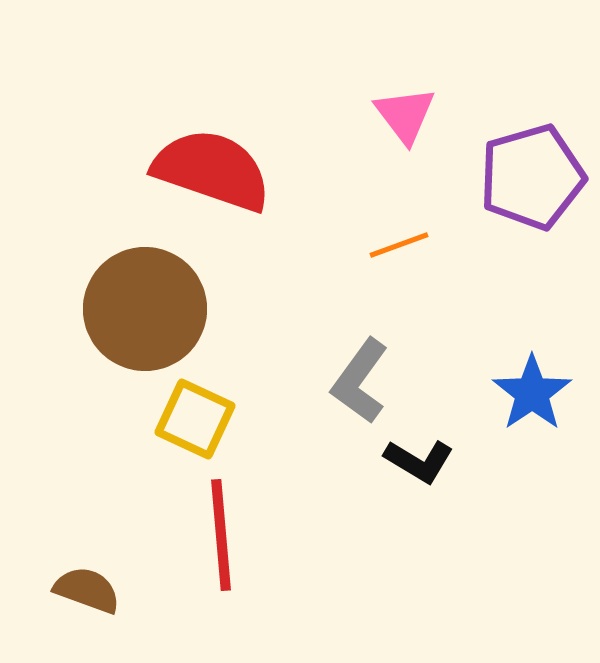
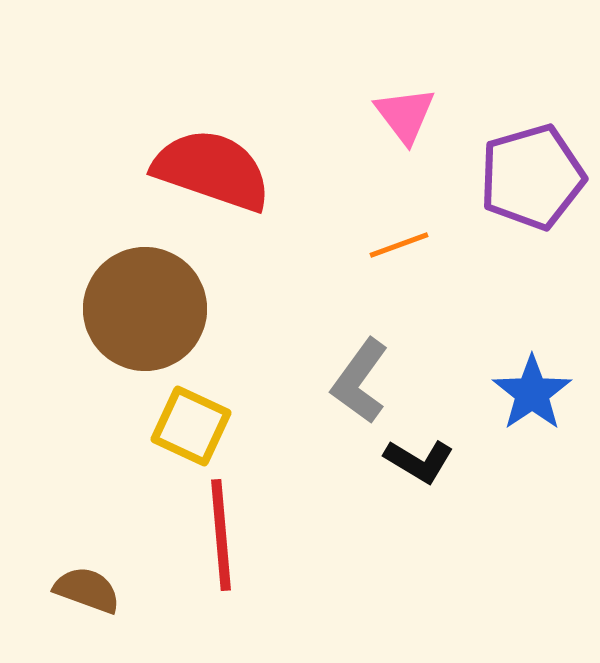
yellow square: moved 4 px left, 7 px down
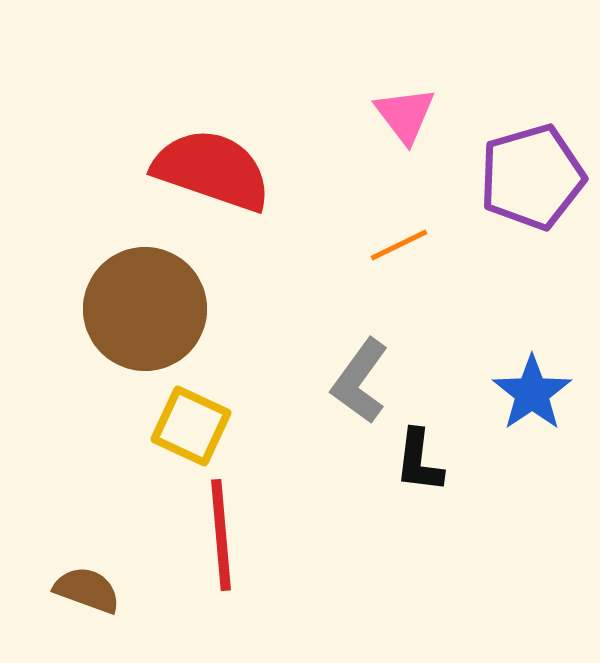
orange line: rotated 6 degrees counterclockwise
black L-shape: rotated 66 degrees clockwise
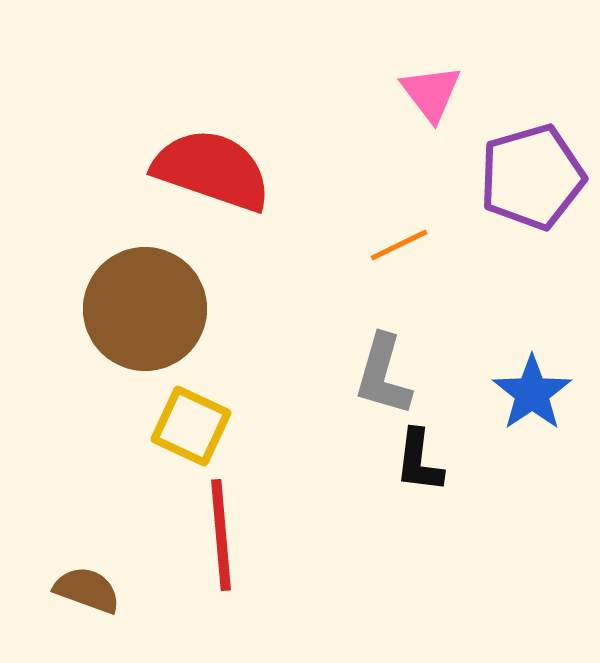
pink triangle: moved 26 px right, 22 px up
gray L-shape: moved 23 px right, 6 px up; rotated 20 degrees counterclockwise
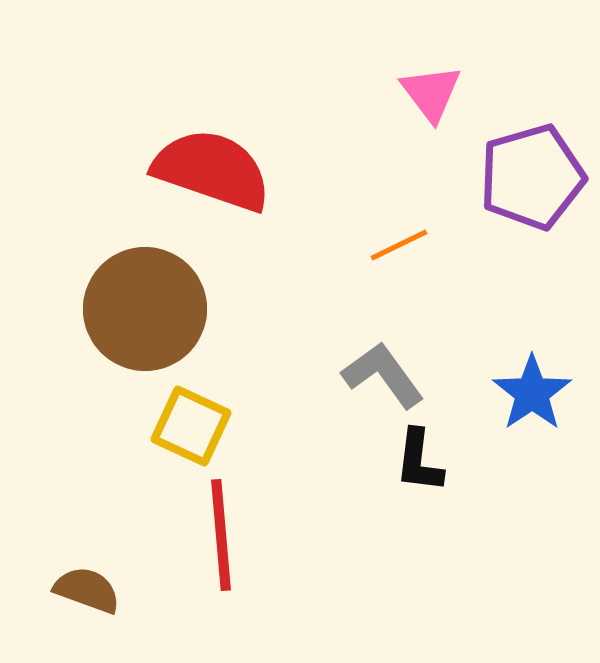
gray L-shape: rotated 128 degrees clockwise
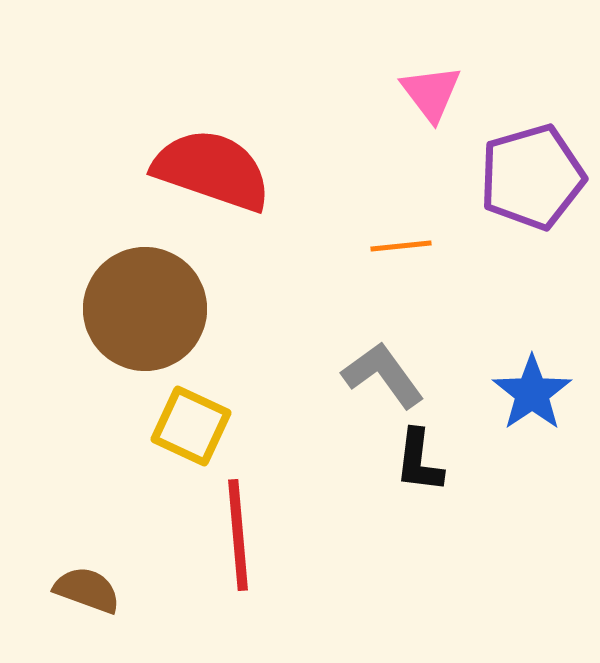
orange line: moved 2 px right, 1 px down; rotated 20 degrees clockwise
red line: moved 17 px right
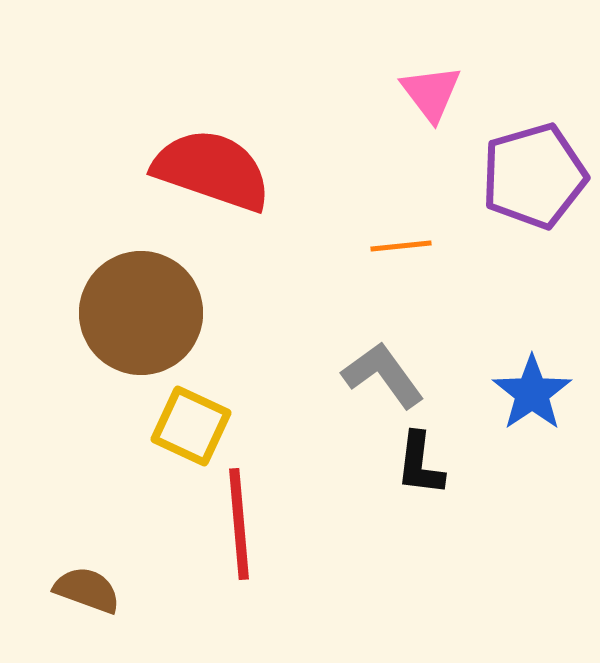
purple pentagon: moved 2 px right, 1 px up
brown circle: moved 4 px left, 4 px down
black L-shape: moved 1 px right, 3 px down
red line: moved 1 px right, 11 px up
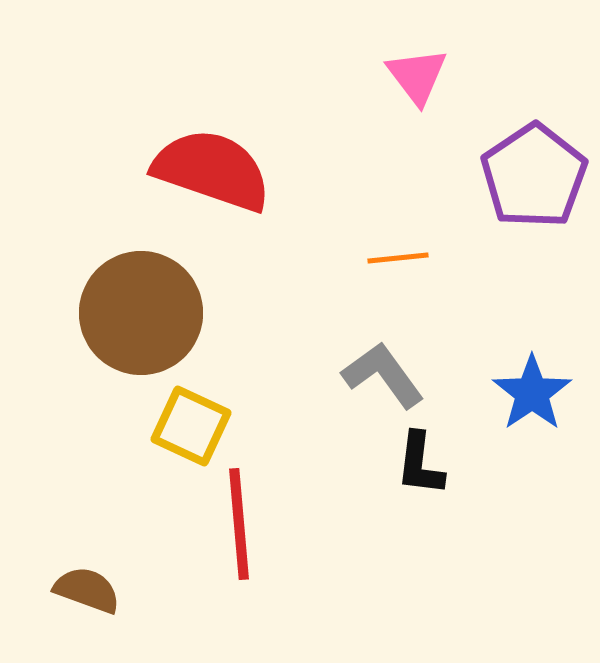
pink triangle: moved 14 px left, 17 px up
purple pentagon: rotated 18 degrees counterclockwise
orange line: moved 3 px left, 12 px down
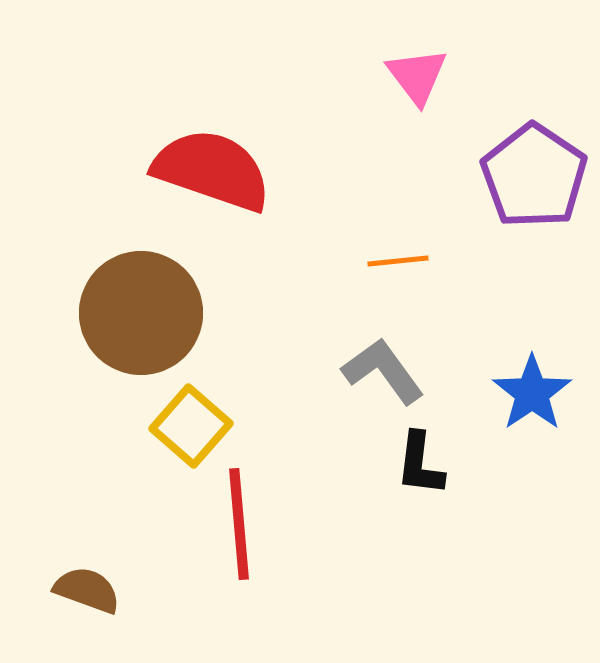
purple pentagon: rotated 4 degrees counterclockwise
orange line: moved 3 px down
gray L-shape: moved 4 px up
yellow square: rotated 16 degrees clockwise
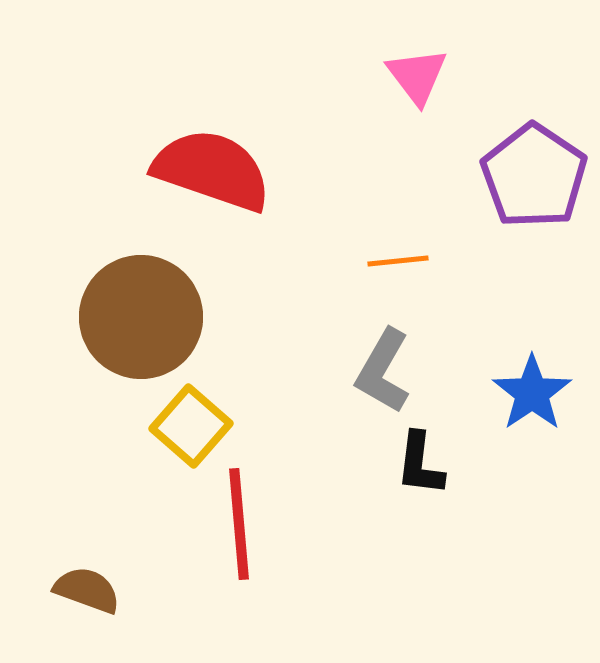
brown circle: moved 4 px down
gray L-shape: rotated 114 degrees counterclockwise
